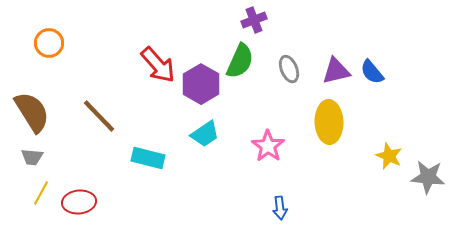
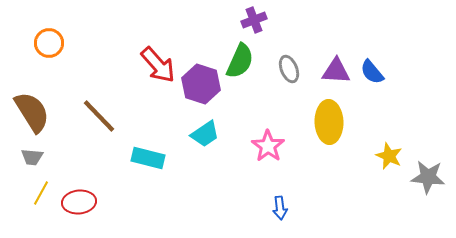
purple triangle: rotated 16 degrees clockwise
purple hexagon: rotated 12 degrees counterclockwise
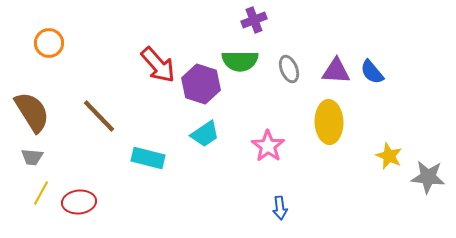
green semicircle: rotated 66 degrees clockwise
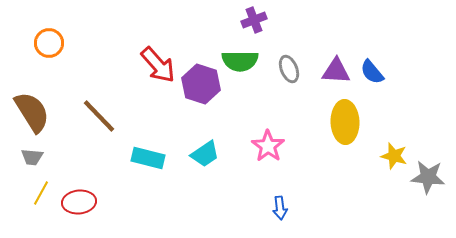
yellow ellipse: moved 16 px right
cyan trapezoid: moved 20 px down
yellow star: moved 5 px right; rotated 8 degrees counterclockwise
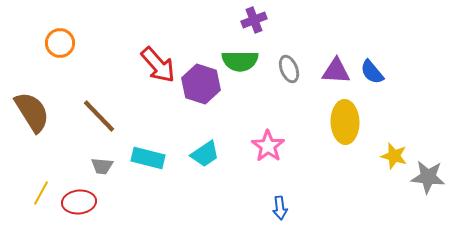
orange circle: moved 11 px right
gray trapezoid: moved 70 px right, 9 px down
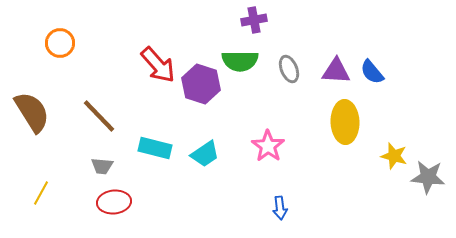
purple cross: rotated 10 degrees clockwise
cyan rectangle: moved 7 px right, 10 px up
red ellipse: moved 35 px right
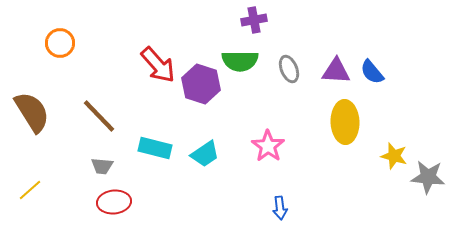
yellow line: moved 11 px left, 3 px up; rotated 20 degrees clockwise
